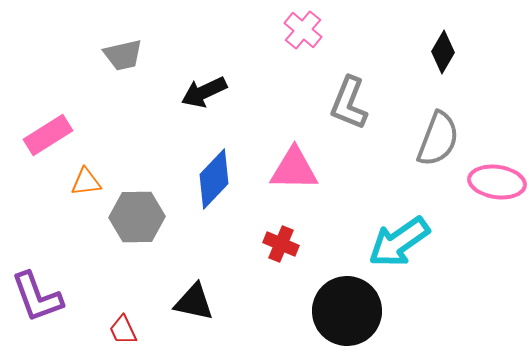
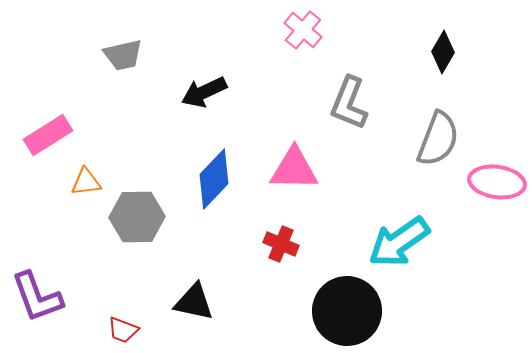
red trapezoid: rotated 44 degrees counterclockwise
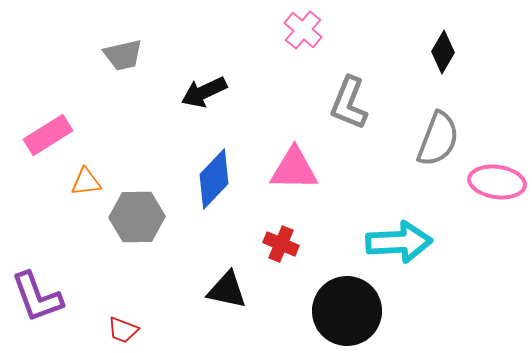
cyan arrow: rotated 148 degrees counterclockwise
black triangle: moved 33 px right, 12 px up
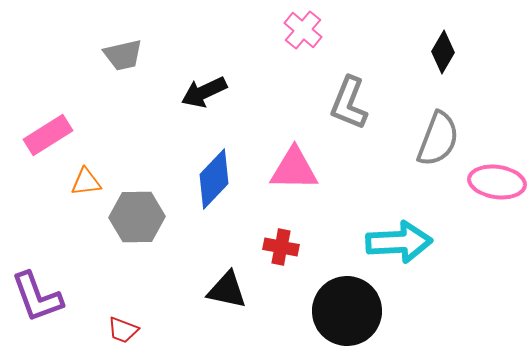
red cross: moved 3 px down; rotated 12 degrees counterclockwise
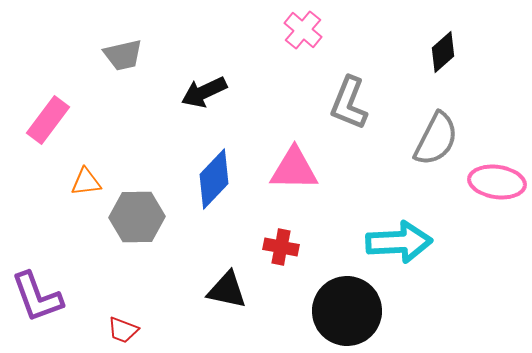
black diamond: rotated 18 degrees clockwise
pink rectangle: moved 15 px up; rotated 21 degrees counterclockwise
gray semicircle: moved 2 px left; rotated 6 degrees clockwise
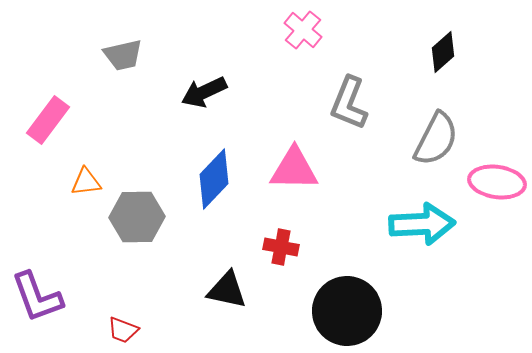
cyan arrow: moved 23 px right, 18 px up
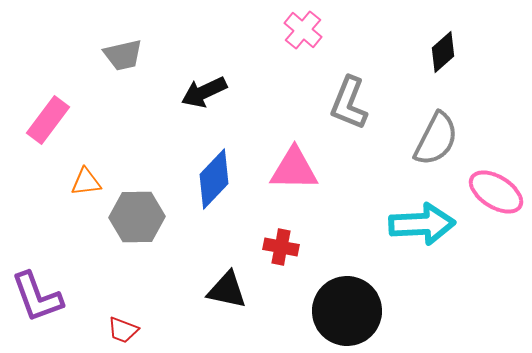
pink ellipse: moved 1 px left, 10 px down; rotated 24 degrees clockwise
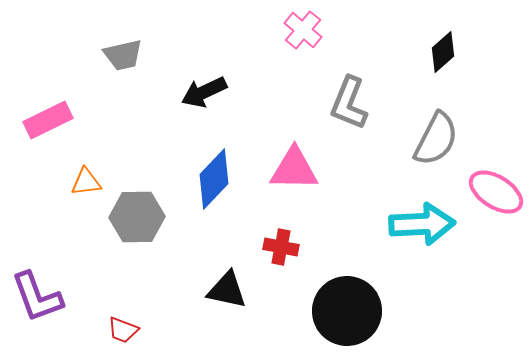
pink rectangle: rotated 27 degrees clockwise
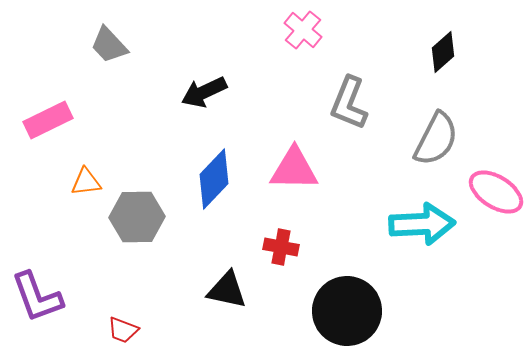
gray trapezoid: moved 14 px left, 10 px up; rotated 60 degrees clockwise
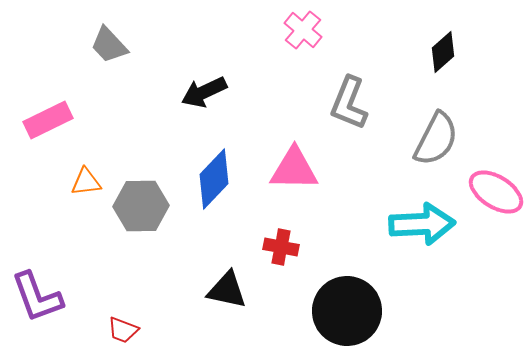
gray hexagon: moved 4 px right, 11 px up
